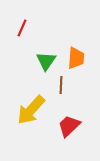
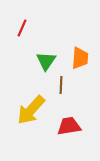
orange trapezoid: moved 4 px right
red trapezoid: rotated 35 degrees clockwise
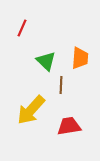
green triangle: rotated 20 degrees counterclockwise
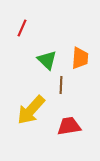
green triangle: moved 1 px right, 1 px up
